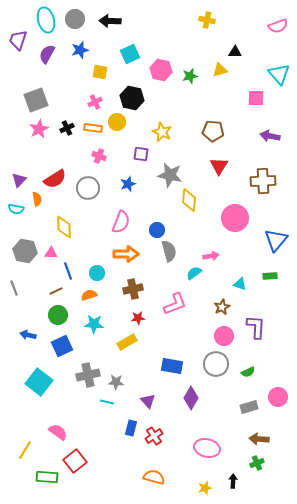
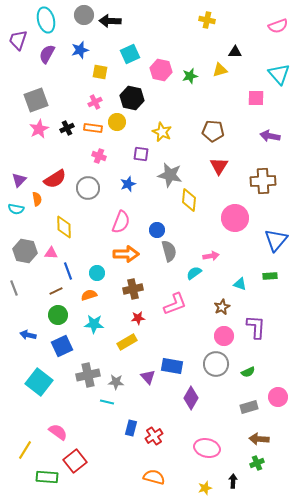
gray circle at (75, 19): moved 9 px right, 4 px up
purple triangle at (148, 401): moved 24 px up
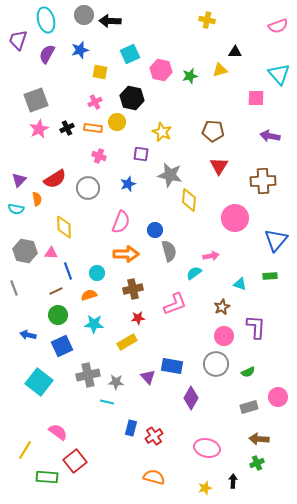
blue circle at (157, 230): moved 2 px left
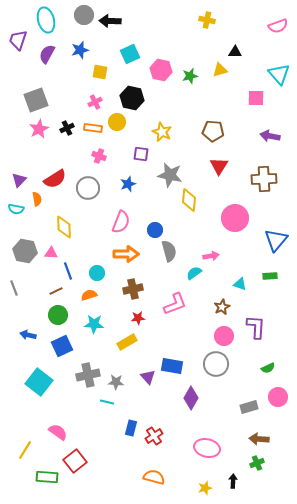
brown cross at (263, 181): moved 1 px right, 2 px up
green semicircle at (248, 372): moved 20 px right, 4 px up
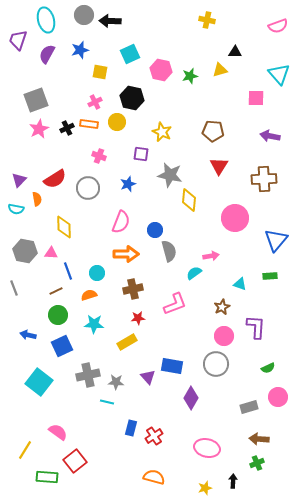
orange rectangle at (93, 128): moved 4 px left, 4 px up
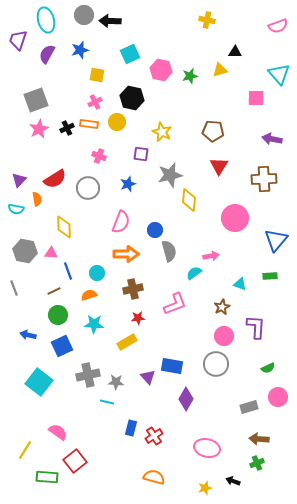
yellow square at (100, 72): moved 3 px left, 3 px down
purple arrow at (270, 136): moved 2 px right, 3 px down
gray star at (170, 175): rotated 25 degrees counterclockwise
brown line at (56, 291): moved 2 px left
purple diamond at (191, 398): moved 5 px left, 1 px down
black arrow at (233, 481): rotated 72 degrees counterclockwise
